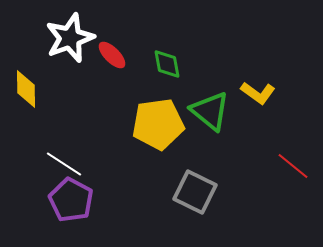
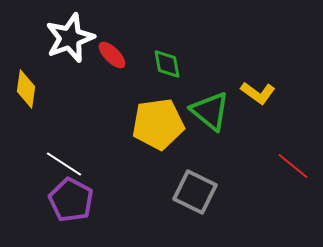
yellow diamond: rotated 9 degrees clockwise
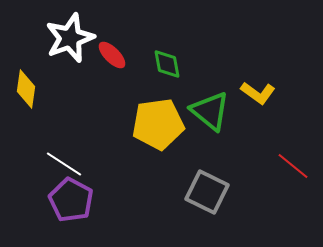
gray square: moved 12 px right
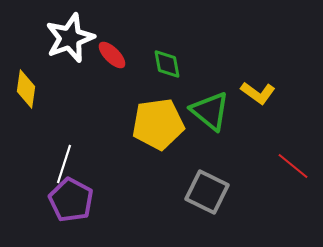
white line: rotated 75 degrees clockwise
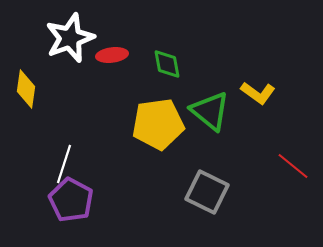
red ellipse: rotated 52 degrees counterclockwise
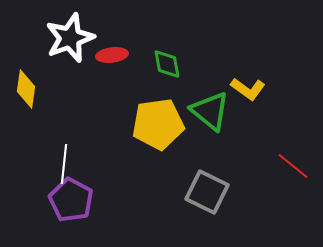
yellow L-shape: moved 10 px left, 4 px up
white line: rotated 12 degrees counterclockwise
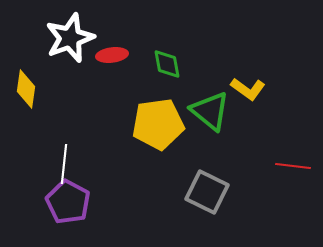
red line: rotated 32 degrees counterclockwise
purple pentagon: moved 3 px left, 2 px down
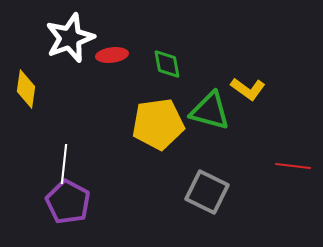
green triangle: rotated 24 degrees counterclockwise
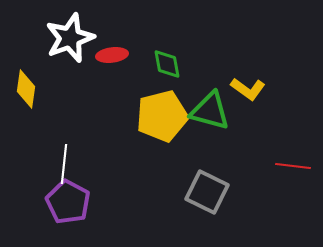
yellow pentagon: moved 4 px right, 8 px up; rotated 6 degrees counterclockwise
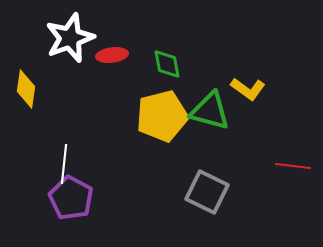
purple pentagon: moved 3 px right, 4 px up
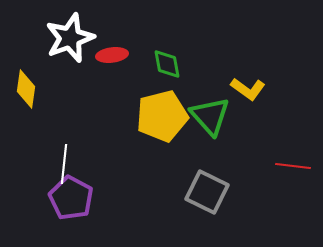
green triangle: moved 5 px down; rotated 33 degrees clockwise
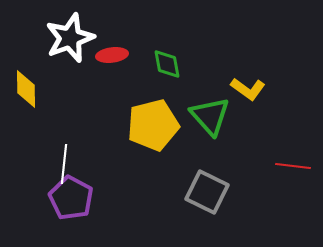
yellow diamond: rotated 9 degrees counterclockwise
yellow pentagon: moved 9 px left, 9 px down
